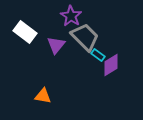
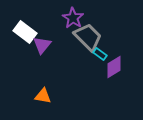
purple star: moved 2 px right, 2 px down
gray trapezoid: moved 3 px right
purple triangle: moved 14 px left
cyan rectangle: moved 2 px right, 1 px up
purple diamond: moved 3 px right, 2 px down
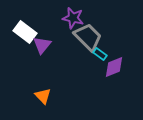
purple star: rotated 20 degrees counterclockwise
purple diamond: rotated 10 degrees clockwise
orange triangle: rotated 36 degrees clockwise
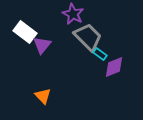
purple star: moved 4 px up; rotated 15 degrees clockwise
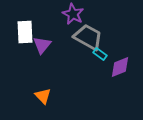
white rectangle: rotated 50 degrees clockwise
gray trapezoid: rotated 16 degrees counterclockwise
purple diamond: moved 6 px right
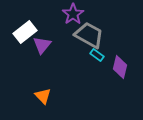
purple star: rotated 10 degrees clockwise
white rectangle: rotated 55 degrees clockwise
gray trapezoid: moved 1 px right, 2 px up
cyan rectangle: moved 3 px left, 1 px down
purple diamond: rotated 55 degrees counterclockwise
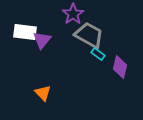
white rectangle: rotated 45 degrees clockwise
purple triangle: moved 5 px up
cyan rectangle: moved 1 px right, 1 px up
orange triangle: moved 3 px up
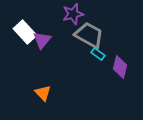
purple star: rotated 20 degrees clockwise
white rectangle: rotated 40 degrees clockwise
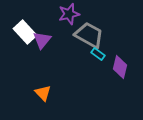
purple star: moved 4 px left
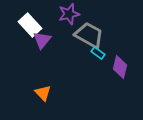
white rectangle: moved 5 px right, 7 px up
cyan rectangle: moved 1 px up
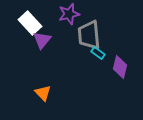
white rectangle: moved 2 px up
gray trapezoid: rotated 124 degrees counterclockwise
